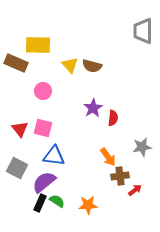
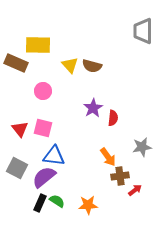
purple semicircle: moved 5 px up
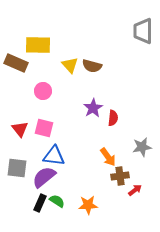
pink square: moved 1 px right
gray square: rotated 20 degrees counterclockwise
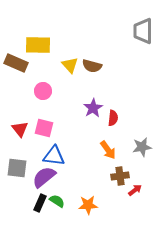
orange arrow: moved 7 px up
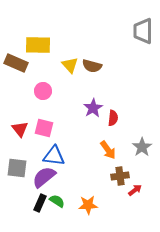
gray star: rotated 24 degrees counterclockwise
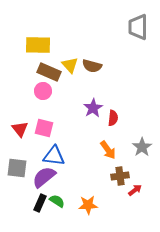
gray trapezoid: moved 5 px left, 4 px up
brown rectangle: moved 33 px right, 9 px down
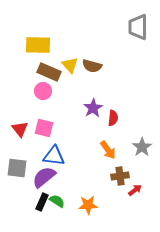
black rectangle: moved 2 px right, 1 px up
